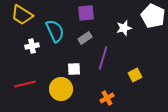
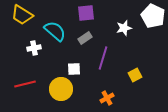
cyan semicircle: rotated 25 degrees counterclockwise
white cross: moved 2 px right, 2 px down
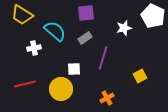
yellow square: moved 5 px right, 1 px down
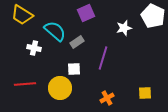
purple square: rotated 18 degrees counterclockwise
gray rectangle: moved 8 px left, 4 px down
white cross: rotated 24 degrees clockwise
yellow square: moved 5 px right, 17 px down; rotated 24 degrees clockwise
red line: rotated 10 degrees clockwise
yellow circle: moved 1 px left, 1 px up
